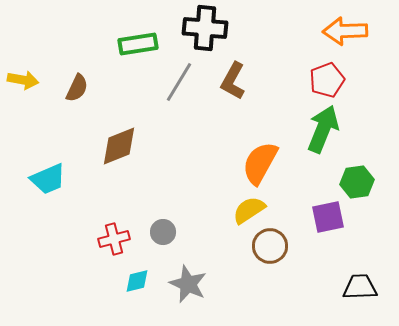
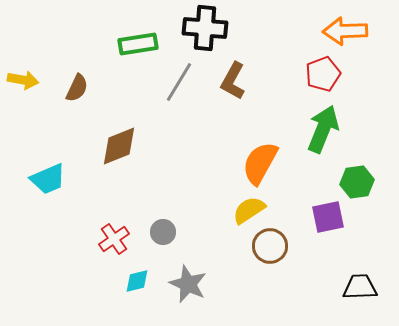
red pentagon: moved 4 px left, 6 px up
red cross: rotated 20 degrees counterclockwise
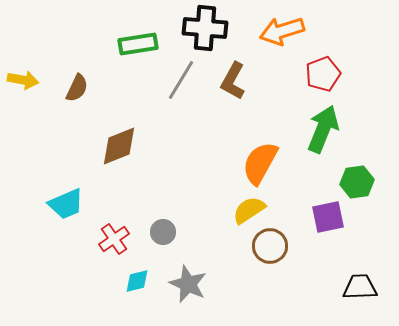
orange arrow: moved 63 px left; rotated 15 degrees counterclockwise
gray line: moved 2 px right, 2 px up
cyan trapezoid: moved 18 px right, 25 px down
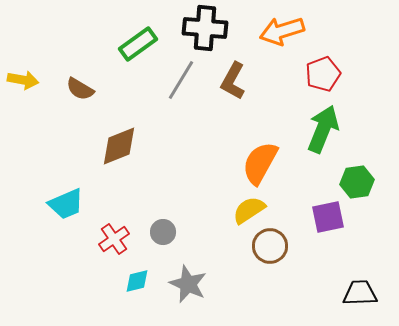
green rectangle: rotated 27 degrees counterclockwise
brown semicircle: moved 3 px right, 1 px down; rotated 96 degrees clockwise
black trapezoid: moved 6 px down
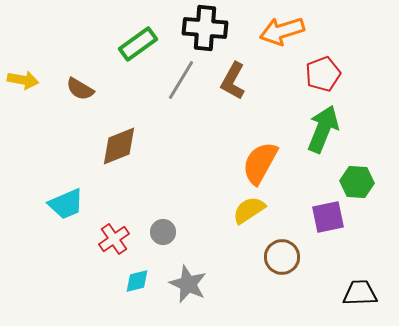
green hexagon: rotated 12 degrees clockwise
brown circle: moved 12 px right, 11 px down
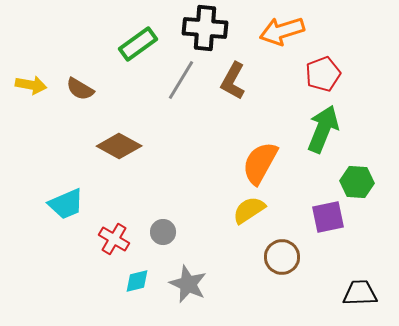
yellow arrow: moved 8 px right, 5 px down
brown diamond: rotated 51 degrees clockwise
red cross: rotated 24 degrees counterclockwise
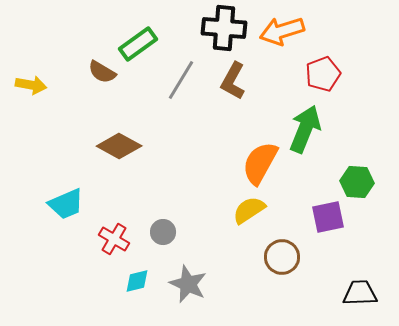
black cross: moved 19 px right
brown semicircle: moved 22 px right, 17 px up
green arrow: moved 18 px left
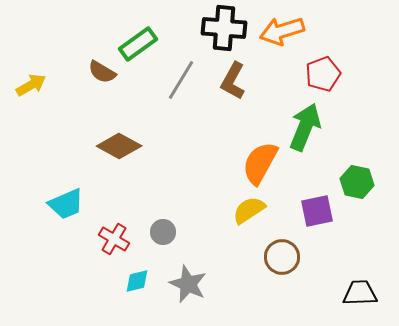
yellow arrow: rotated 40 degrees counterclockwise
green arrow: moved 2 px up
green hexagon: rotated 8 degrees clockwise
purple square: moved 11 px left, 6 px up
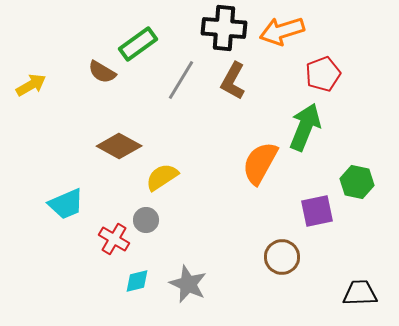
yellow semicircle: moved 87 px left, 33 px up
gray circle: moved 17 px left, 12 px up
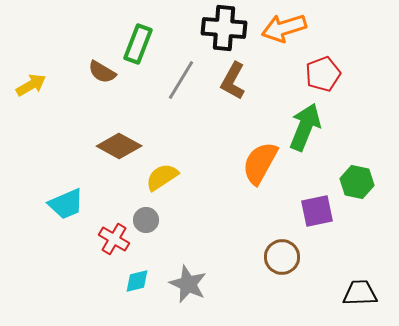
orange arrow: moved 2 px right, 3 px up
green rectangle: rotated 33 degrees counterclockwise
